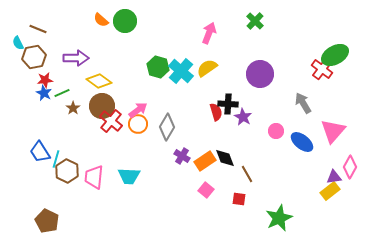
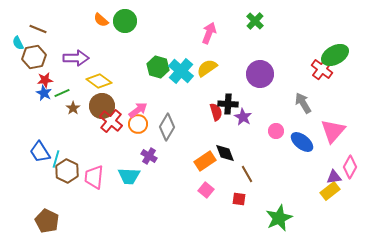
purple cross at (182, 156): moved 33 px left
black diamond at (225, 158): moved 5 px up
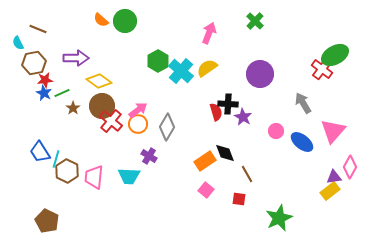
brown hexagon at (34, 57): moved 6 px down
green hexagon at (158, 67): moved 6 px up; rotated 15 degrees clockwise
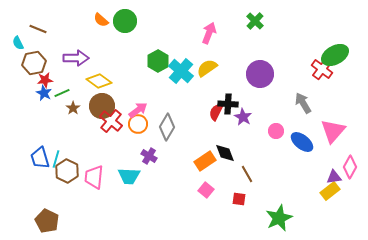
red semicircle at (216, 112): rotated 138 degrees counterclockwise
blue trapezoid at (40, 152): moved 6 px down; rotated 15 degrees clockwise
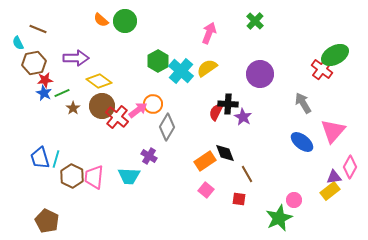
red cross at (111, 121): moved 6 px right, 4 px up
orange circle at (138, 124): moved 15 px right, 20 px up
pink circle at (276, 131): moved 18 px right, 69 px down
brown hexagon at (67, 171): moved 5 px right, 5 px down
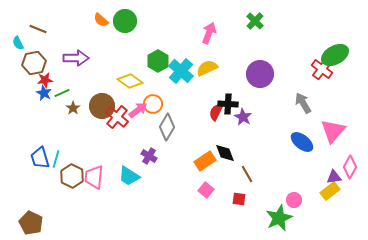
yellow semicircle at (207, 68): rotated 10 degrees clockwise
yellow diamond at (99, 81): moved 31 px right
cyan trapezoid at (129, 176): rotated 30 degrees clockwise
brown pentagon at (47, 221): moved 16 px left, 2 px down
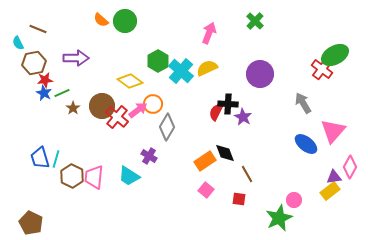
blue ellipse at (302, 142): moved 4 px right, 2 px down
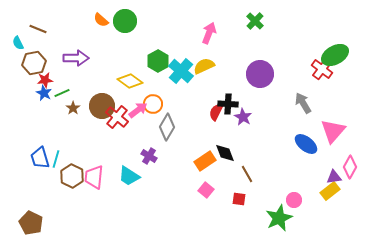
yellow semicircle at (207, 68): moved 3 px left, 2 px up
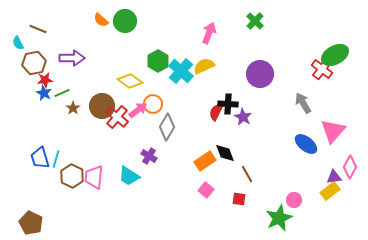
purple arrow at (76, 58): moved 4 px left
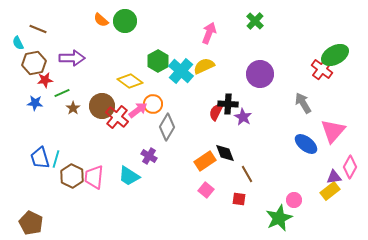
blue star at (44, 93): moved 9 px left, 10 px down; rotated 21 degrees counterclockwise
